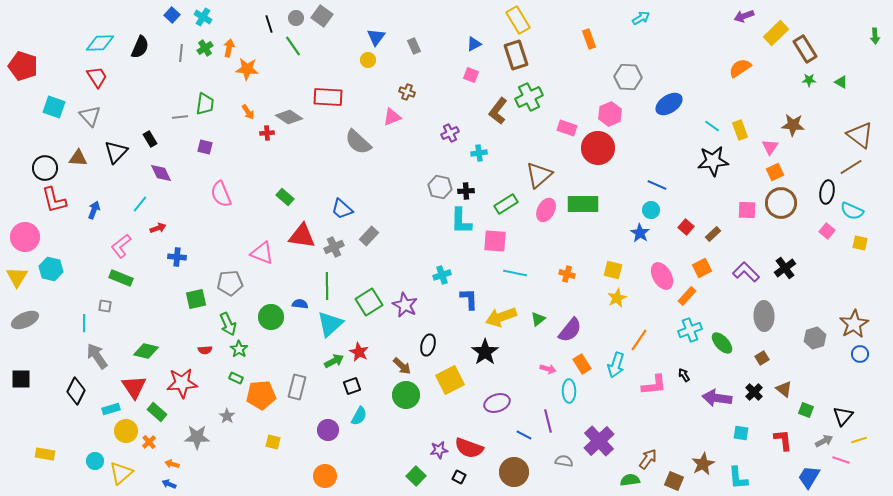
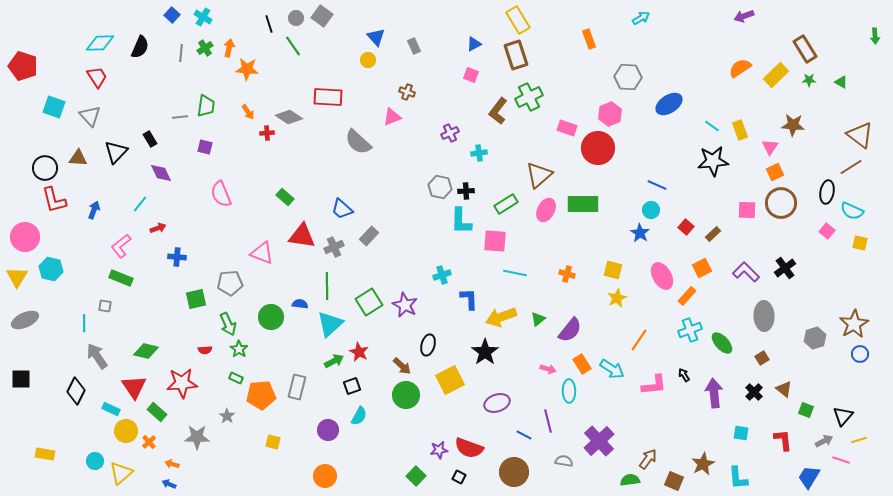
yellow rectangle at (776, 33): moved 42 px down
blue triangle at (376, 37): rotated 18 degrees counterclockwise
green trapezoid at (205, 104): moved 1 px right, 2 px down
cyan arrow at (616, 365): moved 4 px left, 4 px down; rotated 75 degrees counterclockwise
purple arrow at (717, 398): moved 3 px left, 5 px up; rotated 76 degrees clockwise
cyan rectangle at (111, 409): rotated 42 degrees clockwise
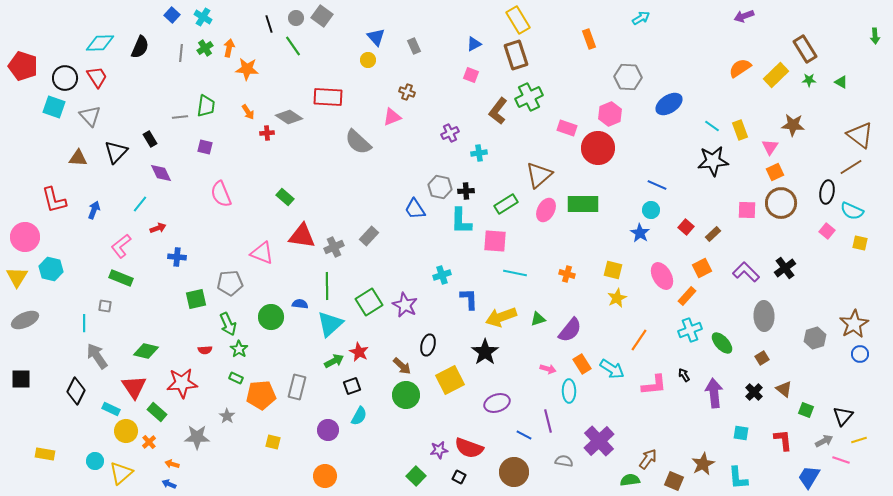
black circle at (45, 168): moved 20 px right, 90 px up
blue trapezoid at (342, 209): moved 73 px right; rotated 15 degrees clockwise
green triangle at (538, 319): rotated 21 degrees clockwise
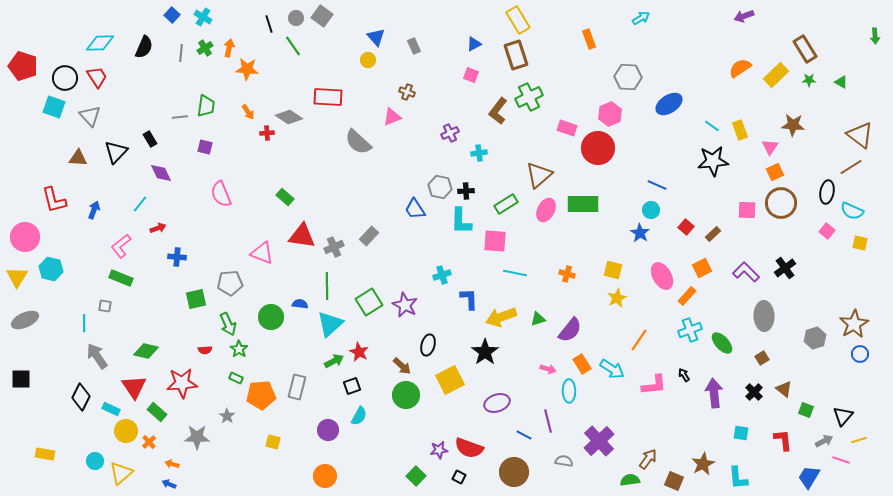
black semicircle at (140, 47): moved 4 px right
black diamond at (76, 391): moved 5 px right, 6 px down
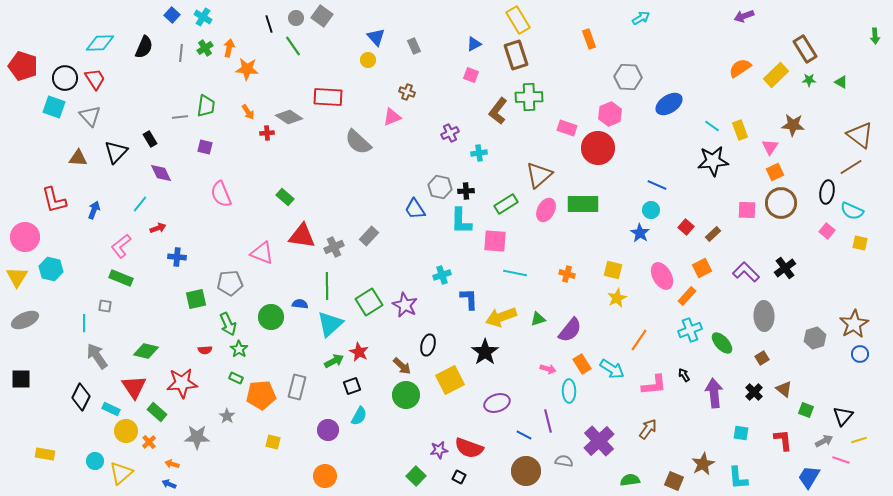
red trapezoid at (97, 77): moved 2 px left, 2 px down
green cross at (529, 97): rotated 24 degrees clockwise
brown arrow at (648, 459): moved 30 px up
brown circle at (514, 472): moved 12 px right, 1 px up
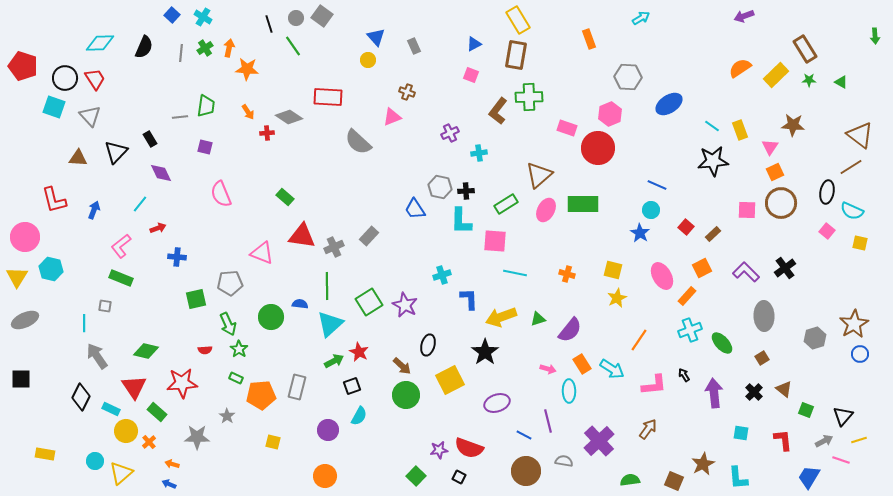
brown rectangle at (516, 55): rotated 28 degrees clockwise
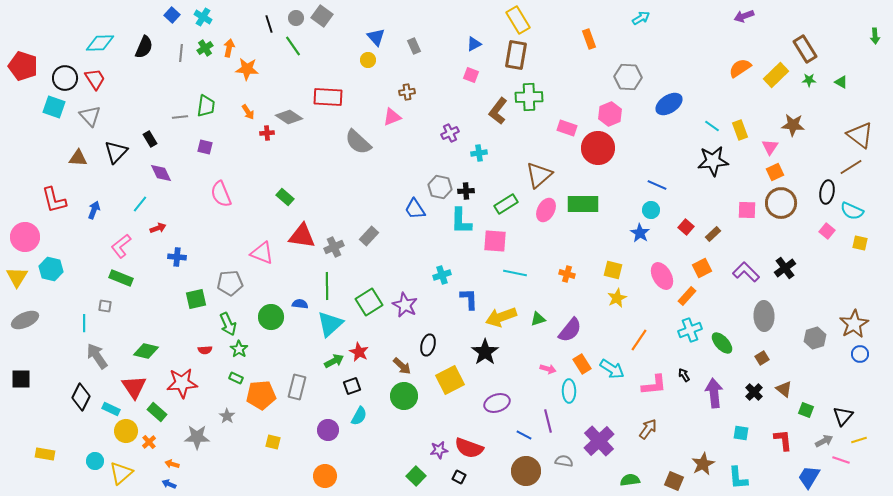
brown cross at (407, 92): rotated 28 degrees counterclockwise
green circle at (406, 395): moved 2 px left, 1 px down
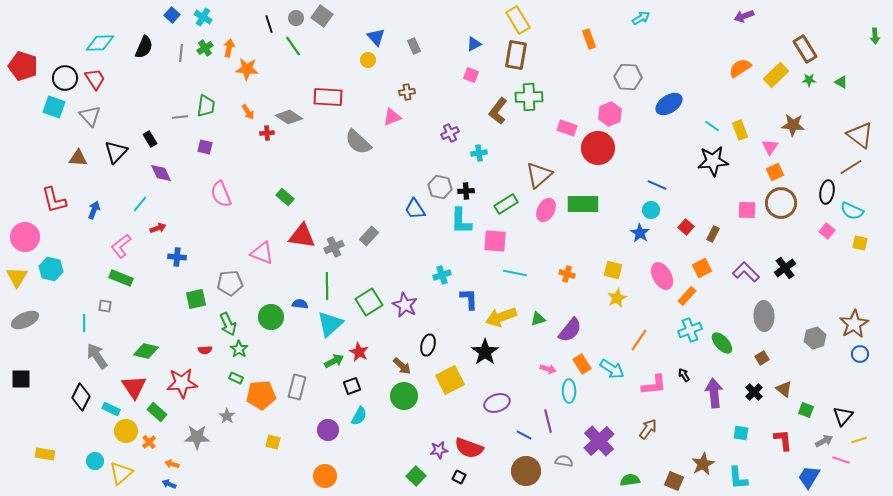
brown rectangle at (713, 234): rotated 21 degrees counterclockwise
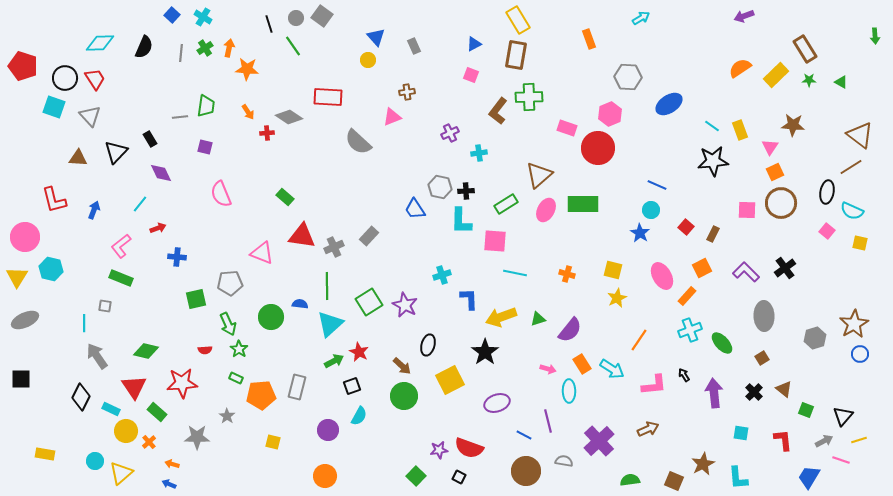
brown arrow at (648, 429): rotated 30 degrees clockwise
